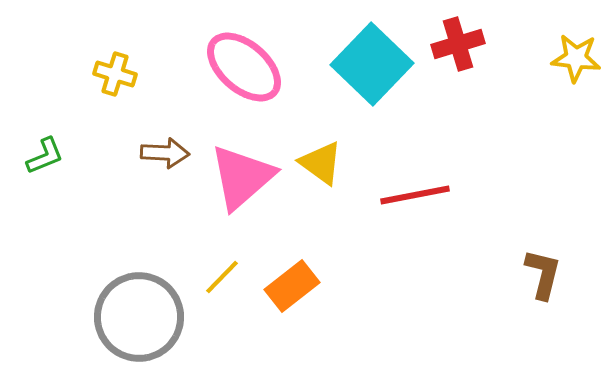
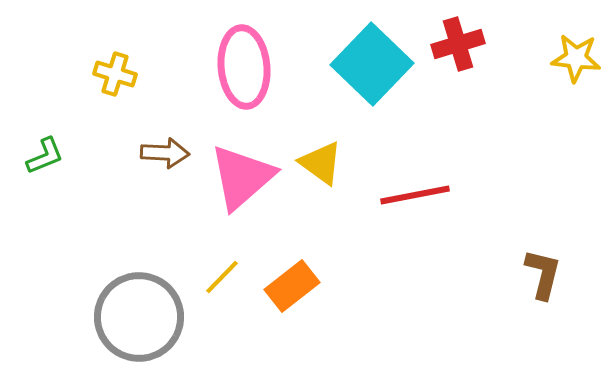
pink ellipse: rotated 44 degrees clockwise
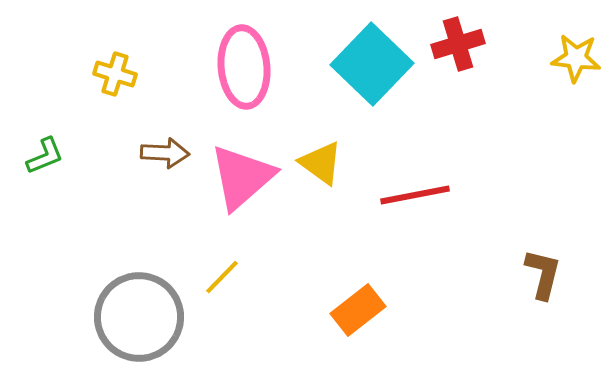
orange rectangle: moved 66 px right, 24 px down
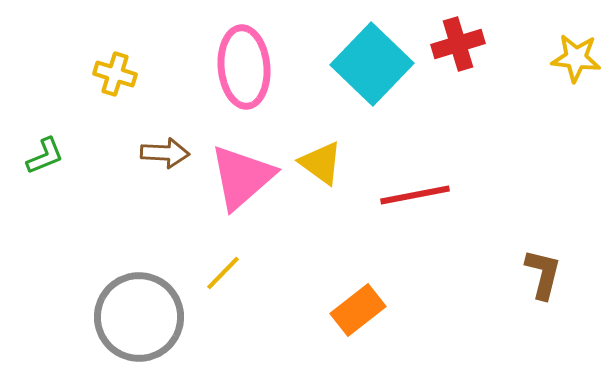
yellow line: moved 1 px right, 4 px up
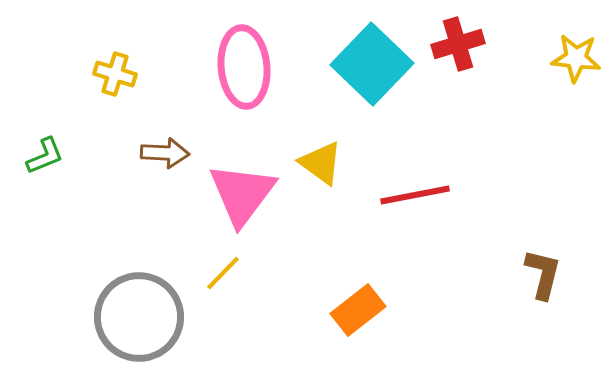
pink triangle: moved 17 px down; rotated 12 degrees counterclockwise
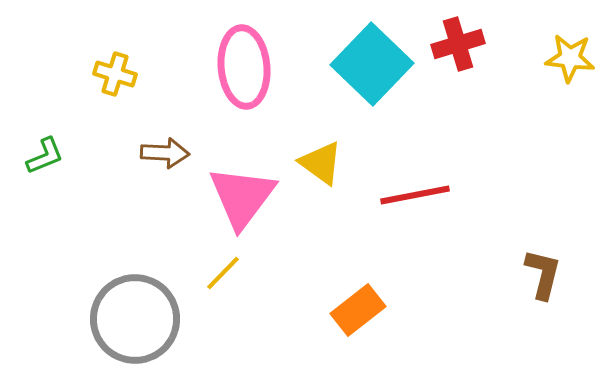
yellow star: moved 6 px left
pink triangle: moved 3 px down
gray circle: moved 4 px left, 2 px down
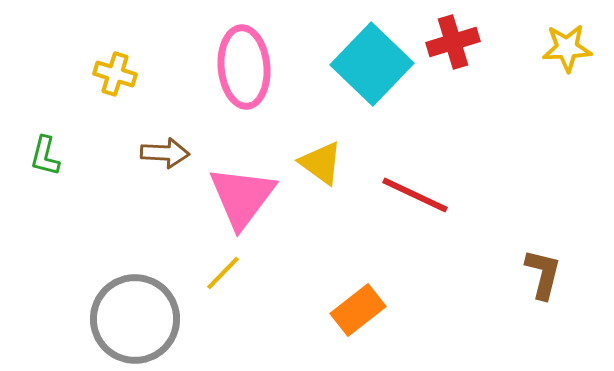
red cross: moved 5 px left, 2 px up
yellow star: moved 3 px left, 10 px up; rotated 9 degrees counterclockwise
green L-shape: rotated 126 degrees clockwise
red line: rotated 36 degrees clockwise
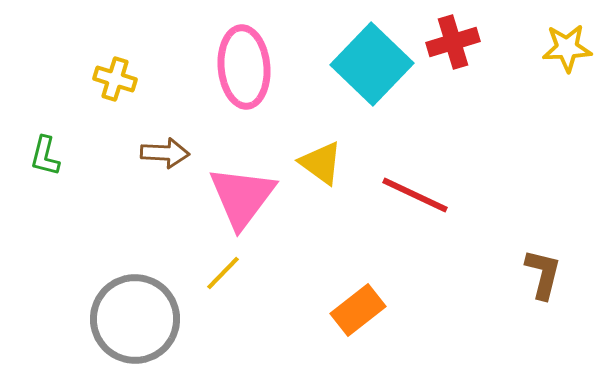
yellow cross: moved 5 px down
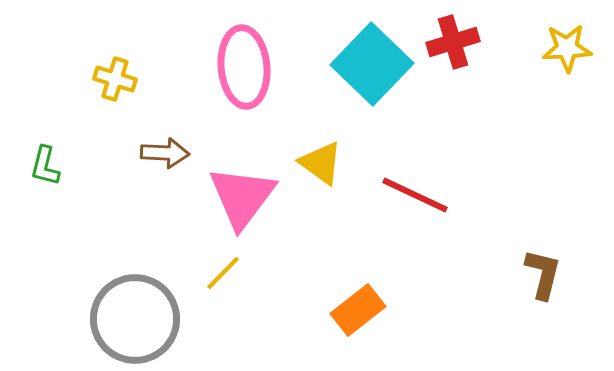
green L-shape: moved 10 px down
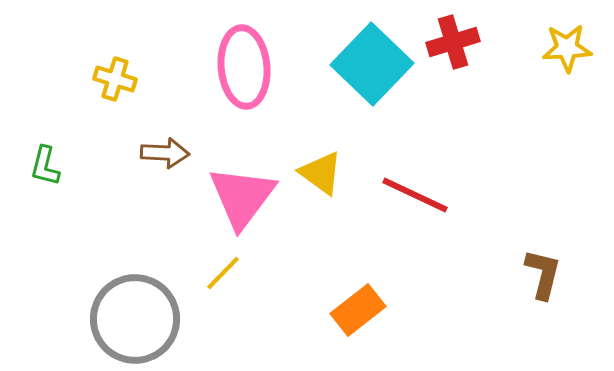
yellow triangle: moved 10 px down
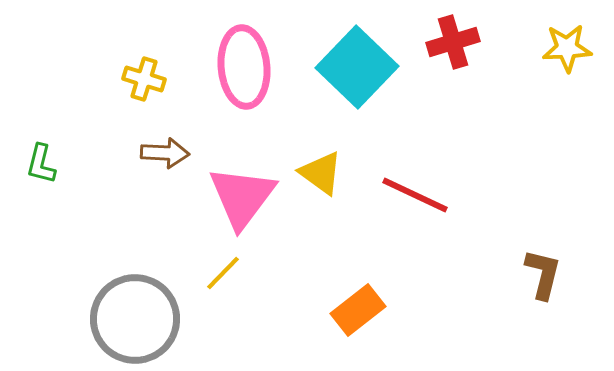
cyan square: moved 15 px left, 3 px down
yellow cross: moved 29 px right
green L-shape: moved 4 px left, 2 px up
